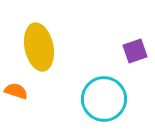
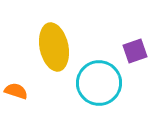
yellow ellipse: moved 15 px right
cyan circle: moved 5 px left, 16 px up
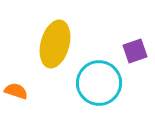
yellow ellipse: moved 1 px right, 3 px up; rotated 27 degrees clockwise
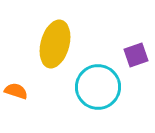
purple square: moved 1 px right, 4 px down
cyan circle: moved 1 px left, 4 px down
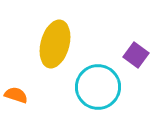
purple square: rotated 35 degrees counterclockwise
orange semicircle: moved 4 px down
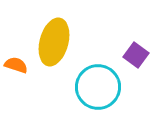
yellow ellipse: moved 1 px left, 2 px up
orange semicircle: moved 30 px up
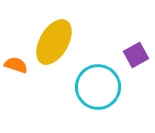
yellow ellipse: rotated 15 degrees clockwise
purple square: rotated 25 degrees clockwise
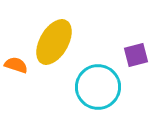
purple square: rotated 15 degrees clockwise
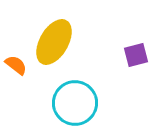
orange semicircle: rotated 20 degrees clockwise
cyan circle: moved 23 px left, 16 px down
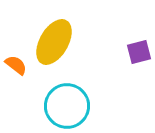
purple square: moved 3 px right, 3 px up
cyan circle: moved 8 px left, 3 px down
